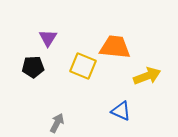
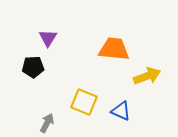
orange trapezoid: moved 1 px left, 2 px down
yellow square: moved 1 px right, 36 px down
gray arrow: moved 10 px left
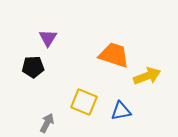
orange trapezoid: moved 6 px down; rotated 12 degrees clockwise
blue triangle: rotated 35 degrees counterclockwise
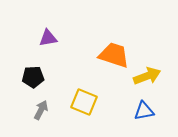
purple triangle: rotated 48 degrees clockwise
black pentagon: moved 10 px down
blue triangle: moved 23 px right
gray arrow: moved 6 px left, 13 px up
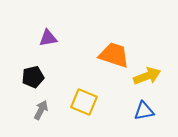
black pentagon: rotated 10 degrees counterclockwise
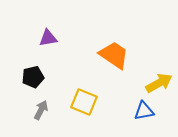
orange trapezoid: rotated 16 degrees clockwise
yellow arrow: moved 12 px right, 7 px down; rotated 8 degrees counterclockwise
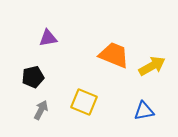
orange trapezoid: rotated 12 degrees counterclockwise
yellow arrow: moved 7 px left, 17 px up
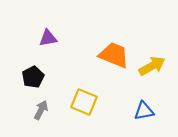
black pentagon: rotated 15 degrees counterclockwise
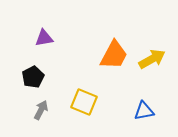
purple triangle: moved 4 px left
orange trapezoid: rotated 96 degrees clockwise
yellow arrow: moved 7 px up
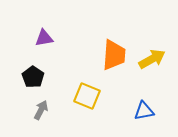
orange trapezoid: rotated 24 degrees counterclockwise
black pentagon: rotated 10 degrees counterclockwise
yellow square: moved 3 px right, 6 px up
